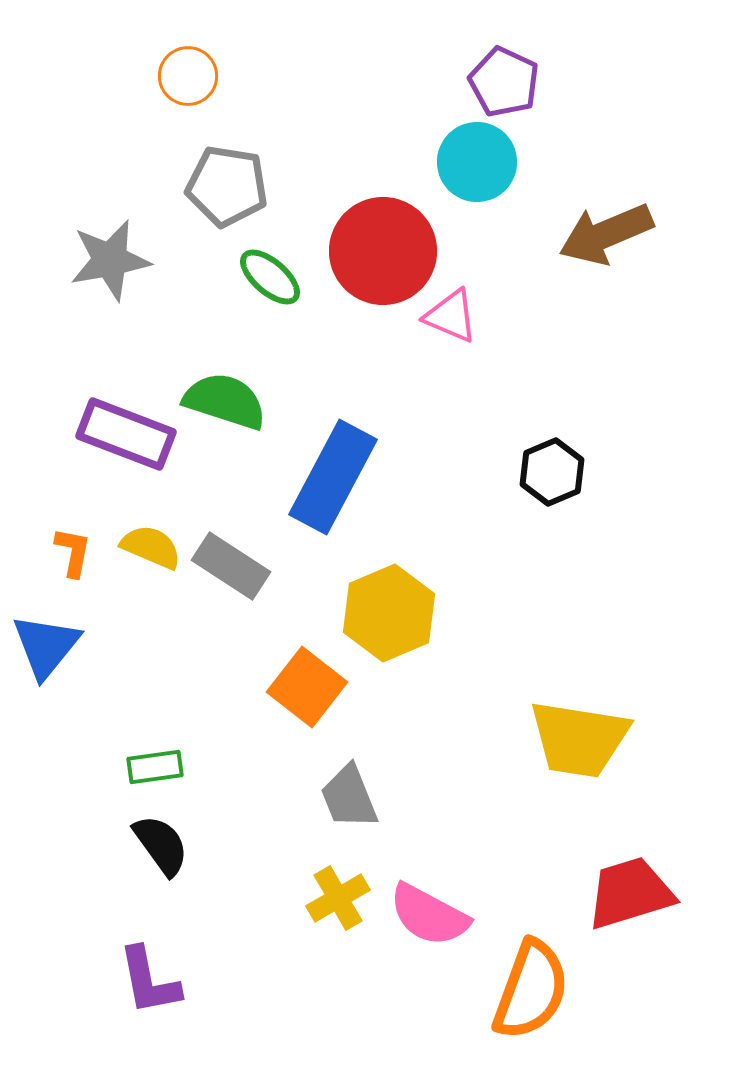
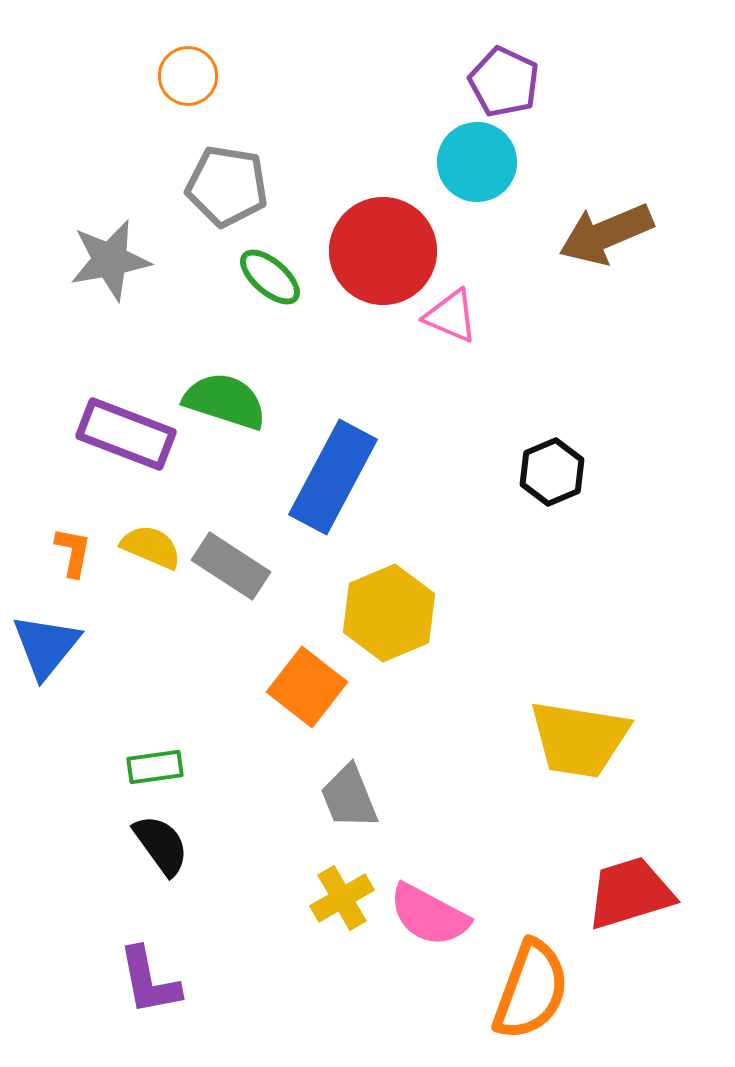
yellow cross: moved 4 px right
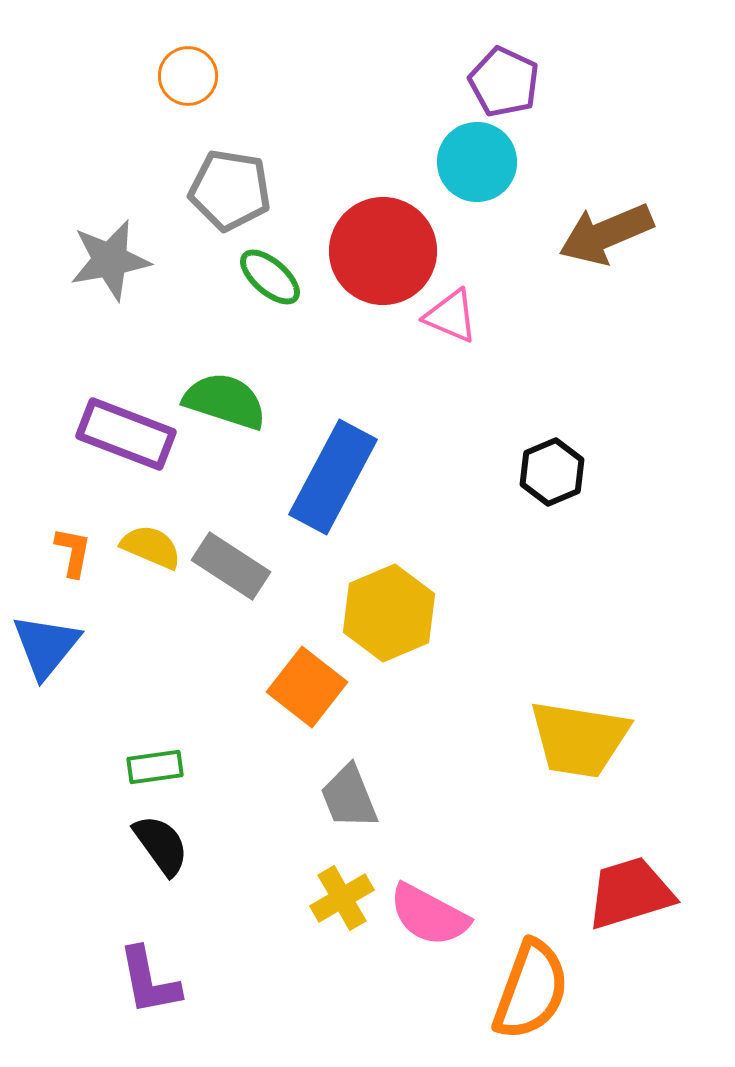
gray pentagon: moved 3 px right, 4 px down
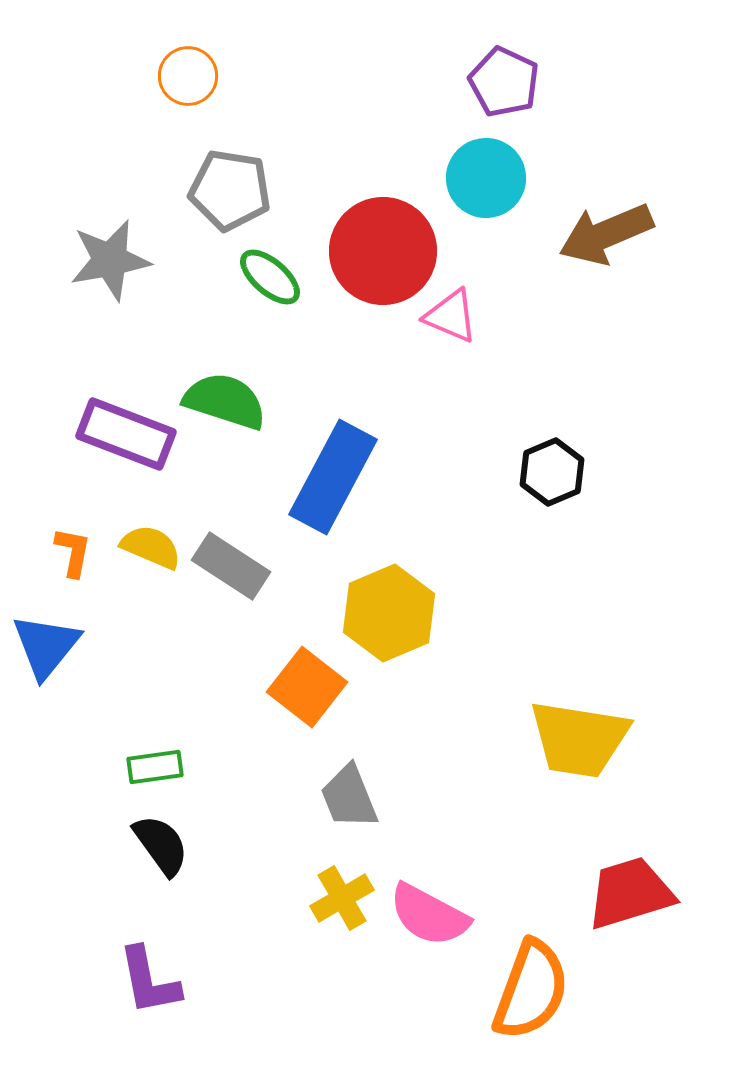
cyan circle: moved 9 px right, 16 px down
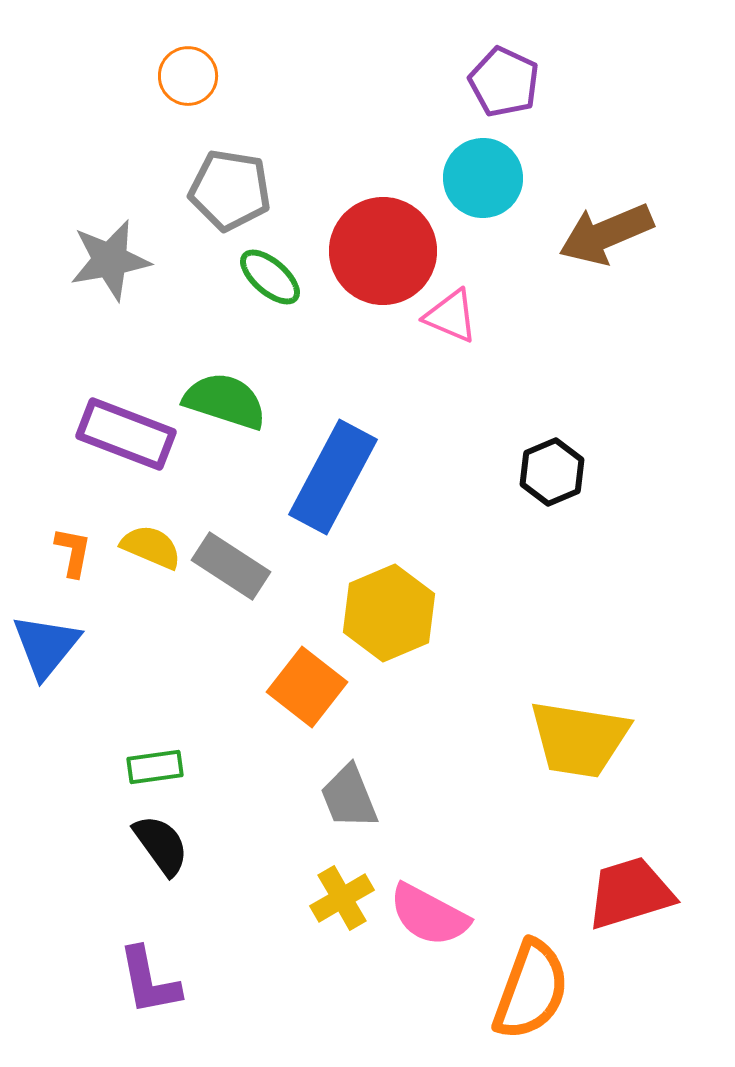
cyan circle: moved 3 px left
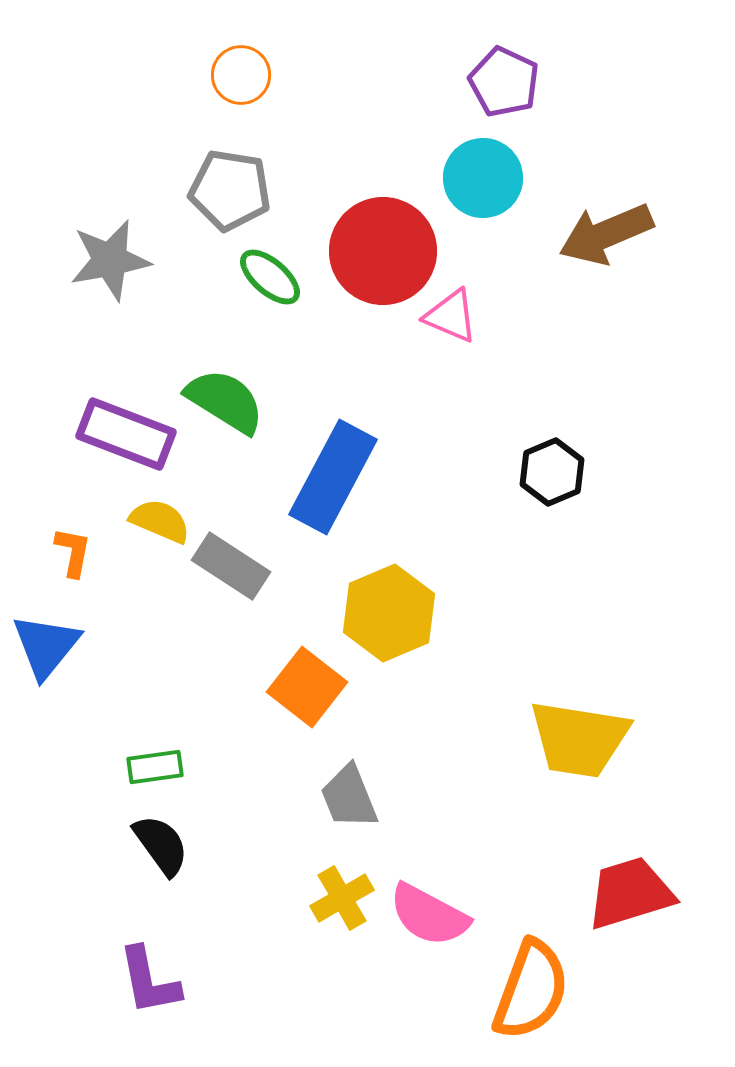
orange circle: moved 53 px right, 1 px up
green semicircle: rotated 14 degrees clockwise
yellow semicircle: moved 9 px right, 26 px up
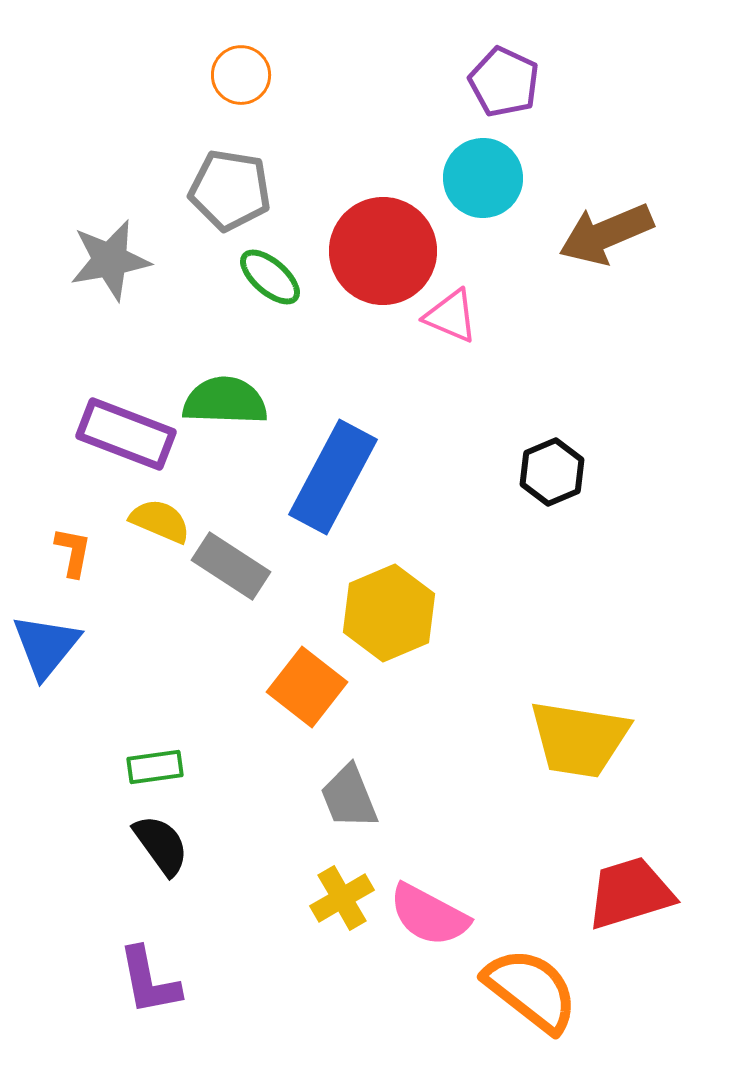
green semicircle: rotated 30 degrees counterclockwise
orange semicircle: rotated 72 degrees counterclockwise
